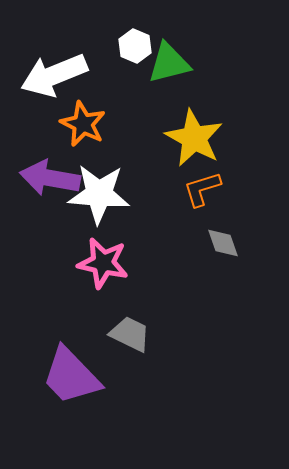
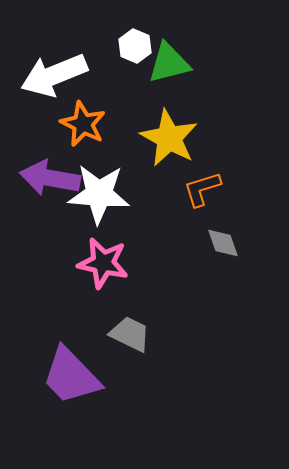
yellow star: moved 25 px left
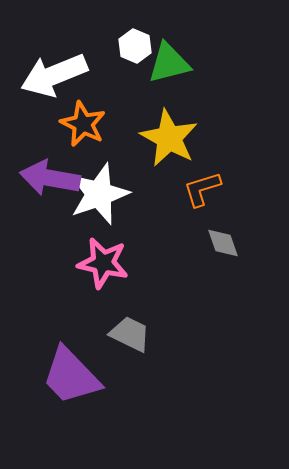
white star: rotated 24 degrees counterclockwise
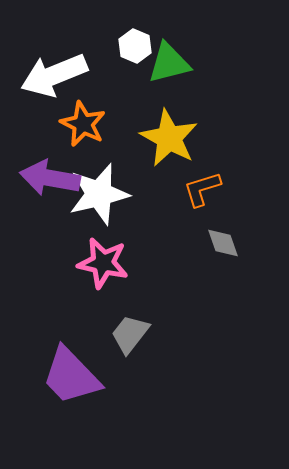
white star: rotated 6 degrees clockwise
gray trapezoid: rotated 78 degrees counterclockwise
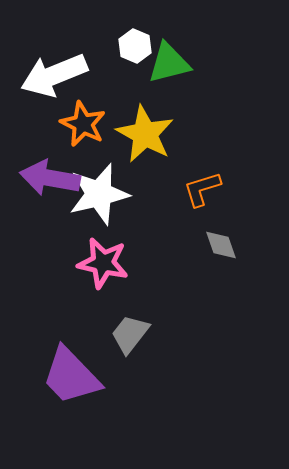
yellow star: moved 24 px left, 4 px up
gray diamond: moved 2 px left, 2 px down
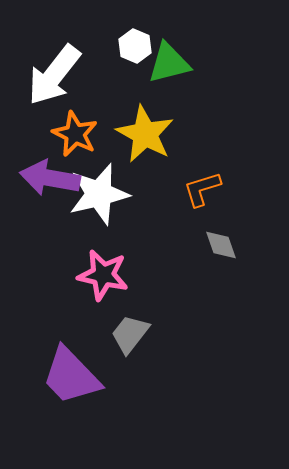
white arrow: rotated 30 degrees counterclockwise
orange star: moved 8 px left, 10 px down
pink star: moved 12 px down
